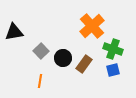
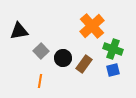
black triangle: moved 5 px right, 1 px up
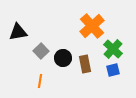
black triangle: moved 1 px left, 1 px down
green cross: rotated 24 degrees clockwise
brown rectangle: moved 1 px right; rotated 48 degrees counterclockwise
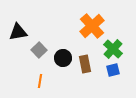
gray square: moved 2 px left, 1 px up
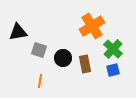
orange cross: rotated 10 degrees clockwise
gray square: rotated 28 degrees counterclockwise
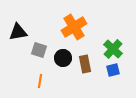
orange cross: moved 18 px left, 1 px down
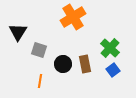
orange cross: moved 1 px left, 10 px up
black triangle: rotated 48 degrees counterclockwise
green cross: moved 3 px left, 1 px up
black circle: moved 6 px down
blue square: rotated 24 degrees counterclockwise
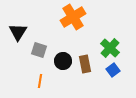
black circle: moved 3 px up
